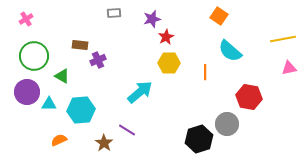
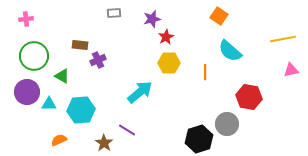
pink cross: rotated 24 degrees clockwise
pink triangle: moved 2 px right, 2 px down
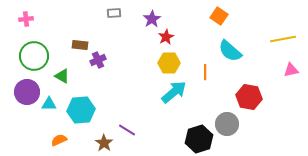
purple star: rotated 18 degrees counterclockwise
cyan arrow: moved 34 px right
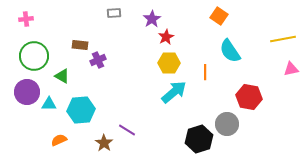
cyan semicircle: rotated 15 degrees clockwise
pink triangle: moved 1 px up
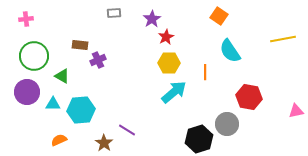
pink triangle: moved 5 px right, 42 px down
cyan triangle: moved 4 px right
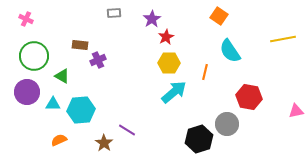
pink cross: rotated 32 degrees clockwise
orange line: rotated 14 degrees clockwise
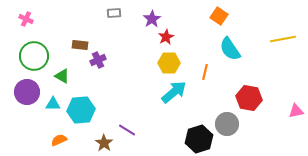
cyan semicircle: moved 2 px up
red hexagon: moved 1 px down
